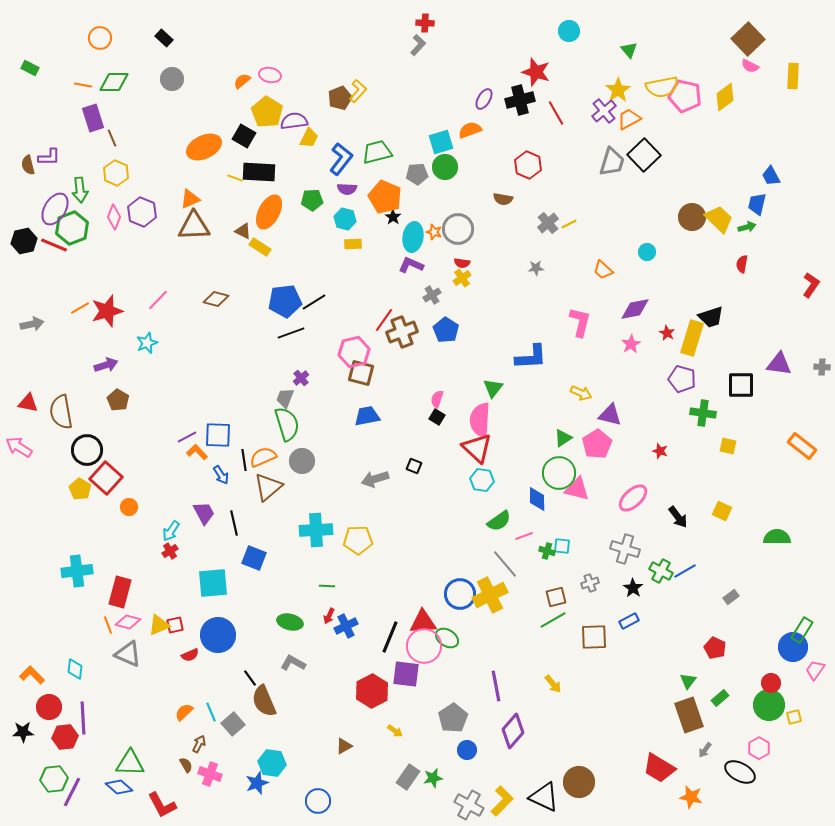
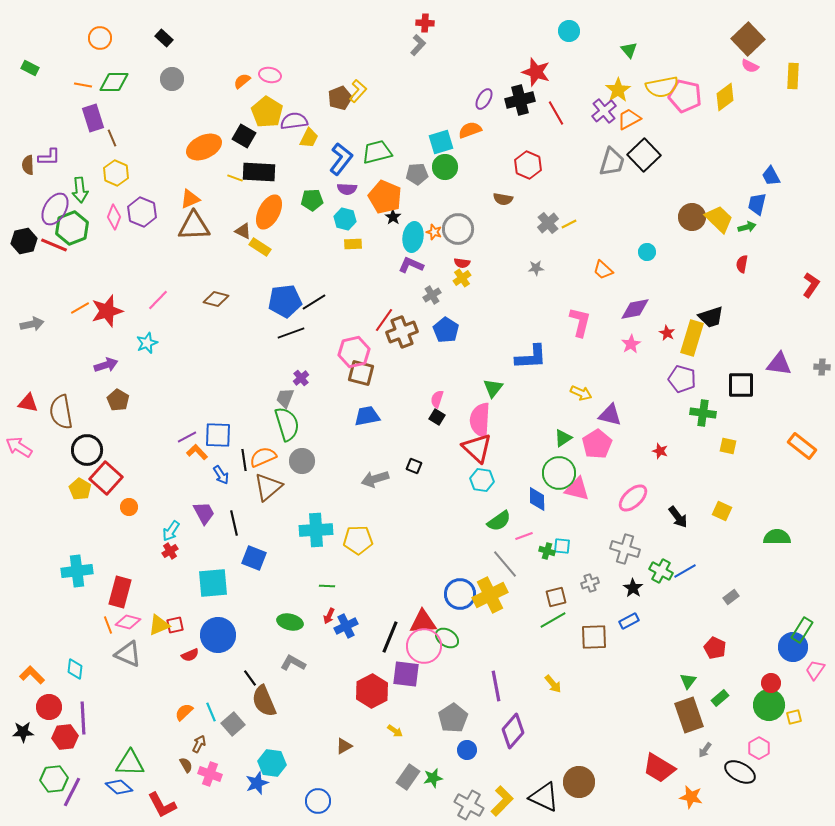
brown semicircle at (28, 165): rotated 12 degrees clockwise
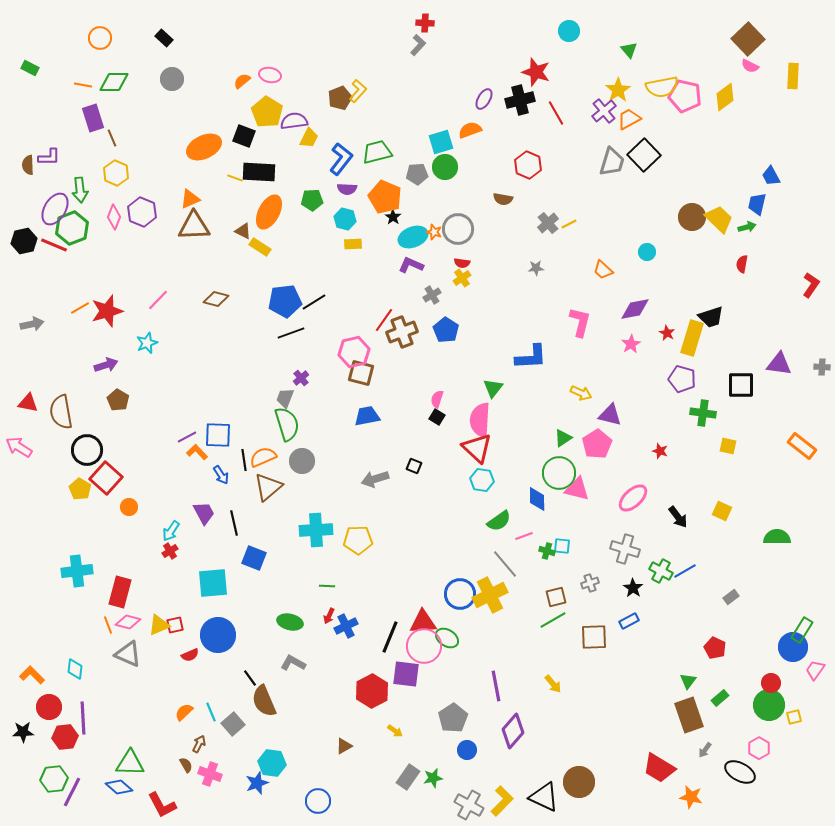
black square at (244, 136): rotated 10 degrees counterclockwise
cyan ellipse at (413, 237): rotated 60 degrees clockwise
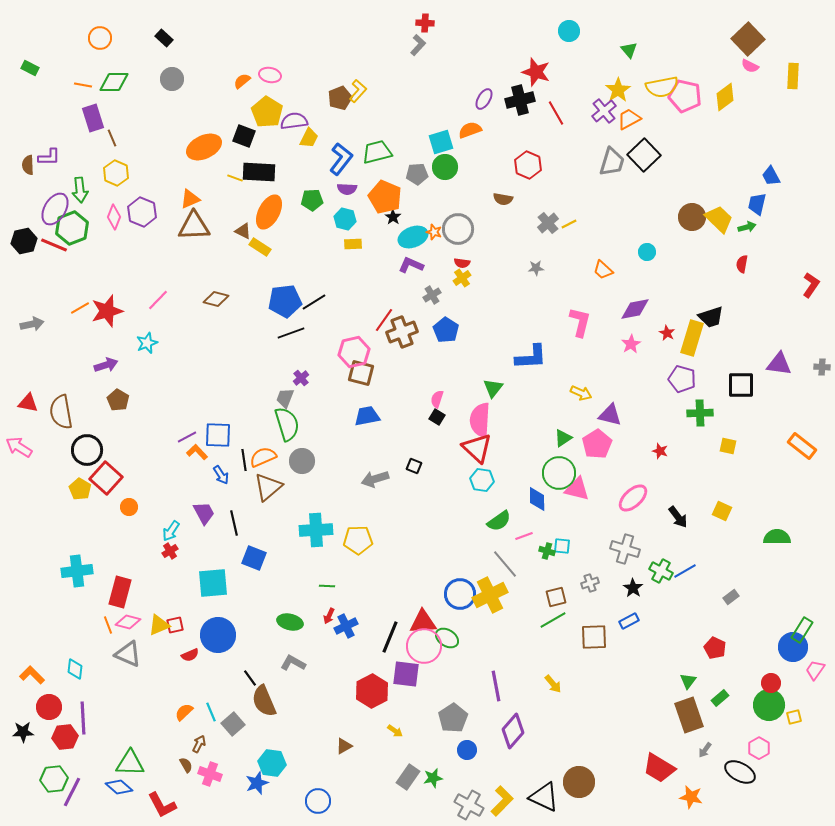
green cross at (703, 413): moved 3 px left; rotated 10 degrees counterclockwise
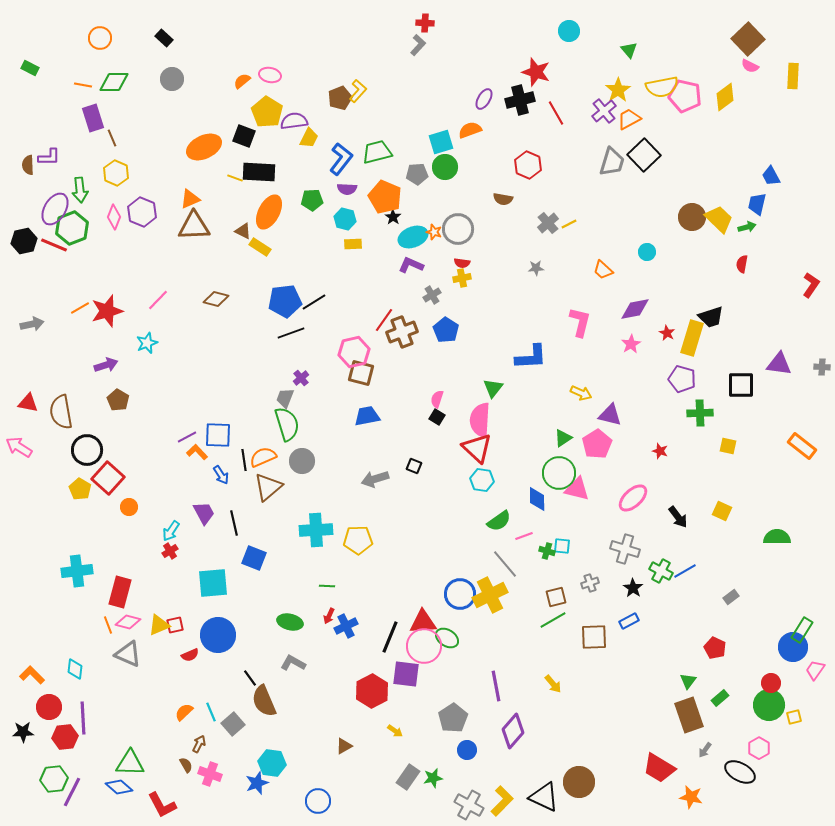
yellow cross at (462, 278): rotated 24 degrees clockwise
red square at (106, 478): moved 2 px right
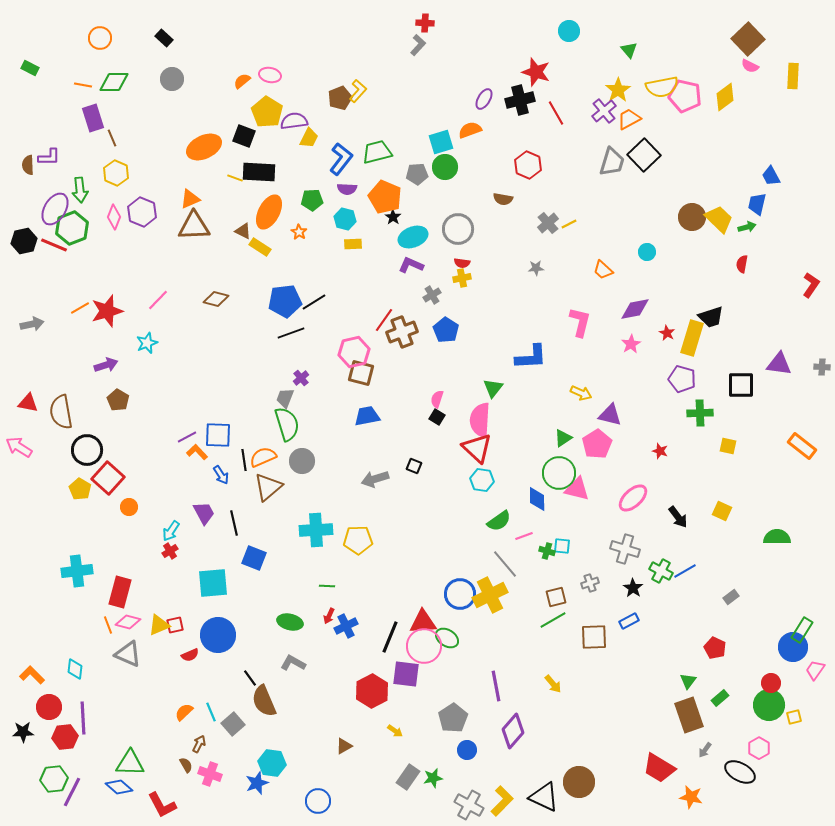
orange star at (434, 232): moved 135 px left; rotated 14 degrees clockwise
